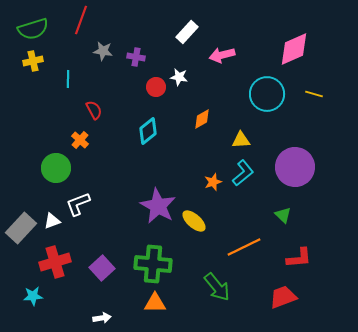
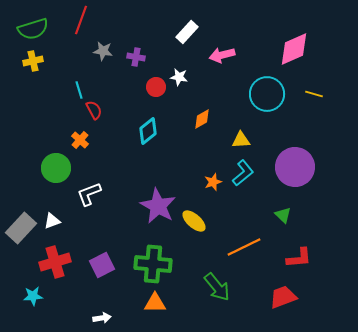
cyan line: moved 11 px right, 11 px down; rotated 18 degrees counterclockwise
white L-shape: moved 11 px right, 10 px up
purple square: moved 3 px up; rotated 15 degrees clockwise
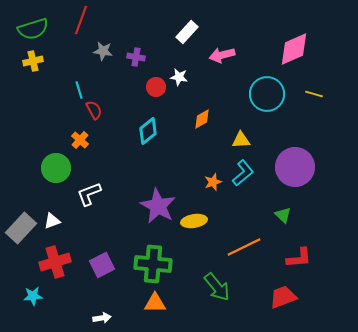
yellow ellipse: rotated 50 degrees counterclockwise
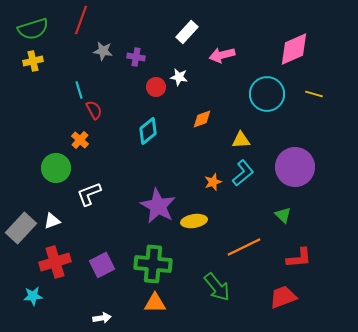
orange diamond: rotated 10 degrees clockwise
